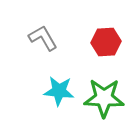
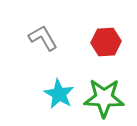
cyan star: moved 3 px down; rotated 24 degrees clockwise
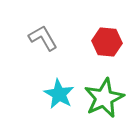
red hexagon: moved 1 px right; rotated 8 degrees clockwise
green star: rotated 27 degrees counterclockwise
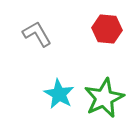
gray L-shape: moved 6 px left, 4 px up
red hexagon: moved 13 px up
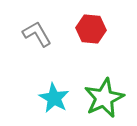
red hexagon: moved 16 px left
cyan star: moved 5 px left, 4 px down
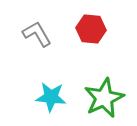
cyan star: moved 3 px left, 1 px up; rotated 24 degrees counterclockwise
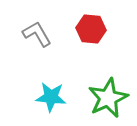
green star: moved 4 px right
